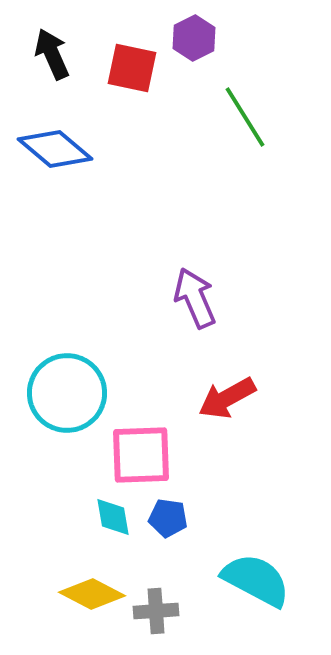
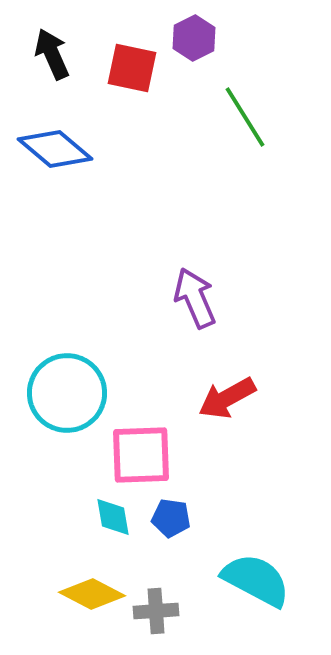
blue pentagon: moved 3 px right
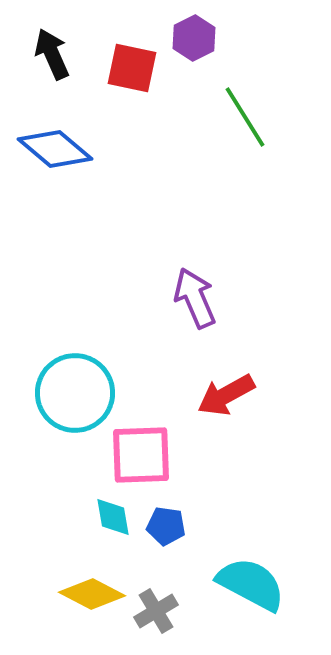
cyan circle: moved 8 px right
red arrow: moved 1 px left, 3 px up
blue pentagon: moved 5 px left, 8 px down
cyan semicircle: moved 5 px left, 4 px down
gray cross: rotated 27 degrees counterclockwise
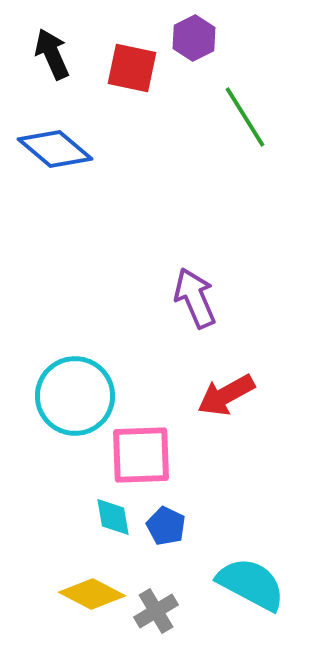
cyan circle: moved 3 px down
blue pentagon: rotated 18 degrees clockwise
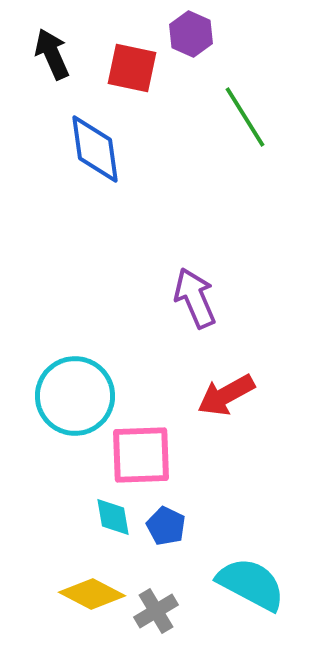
purple hexagon: moved 3 px left, 4 px up; rotated 9 degrees counterclockwise
blue diamond: moved 40 px right; rotated 42 degrees clockwise
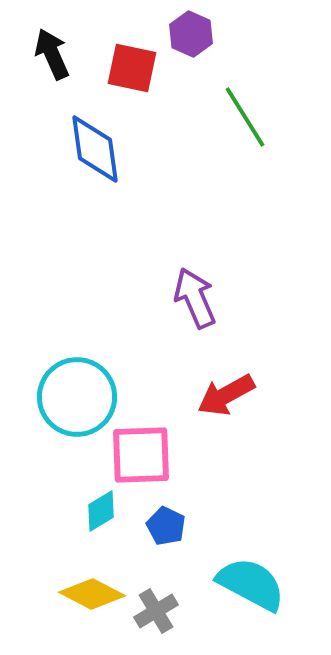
cyan circle: moved 2 px right, 1 px down
cyan diamond: moved 12 px left, 6 px up; rotated 69 degrees clockwise
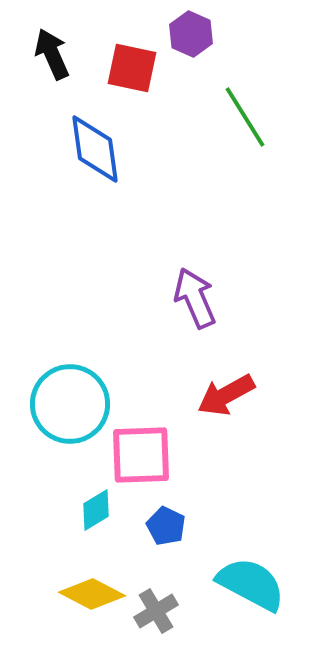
cyan circle: moved 7 px left, 7 px down
cyan diamond: moved 5 px left, 1 px up
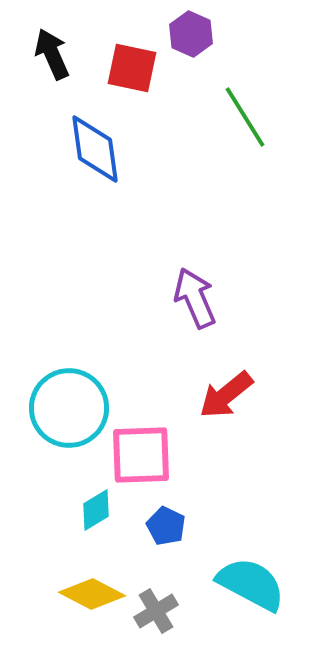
red arrow: rotated 10 degrees counterclockwise
cyan circle: moved 1 px left, 4 px down
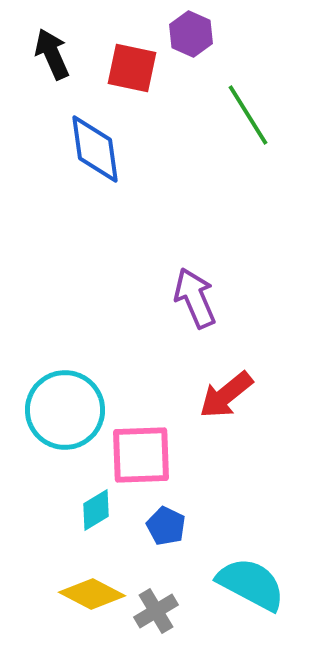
green line: moved 3 px right, 2 px up
cyan circle: moved 4 px left, 2 px down
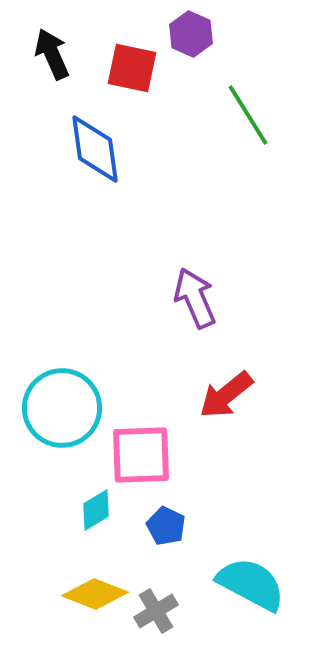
cyan circle: moved 3 px left, 2 px up
yellow diamond: moved 3 px right; rotated 6 degrees counterclockwise
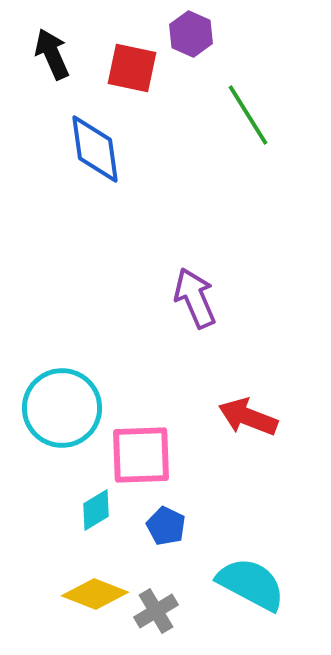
red arrow: moved 22 px right, 22 px down; rotated 60 degrees clockwise
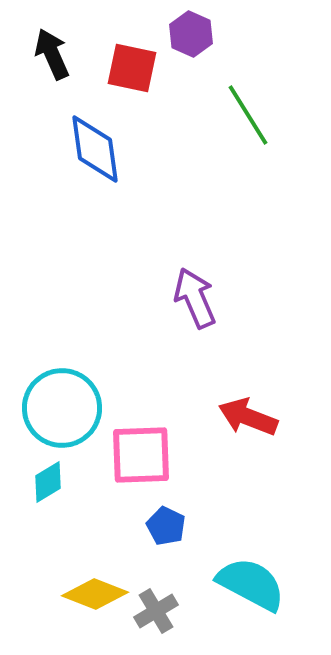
cyan diamond: moved 48 px left, 28 px up
